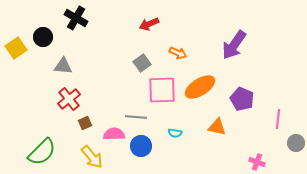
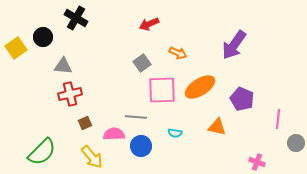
red cross: moved 1 px right, 5 px up; rotated 25 degrees clockwise
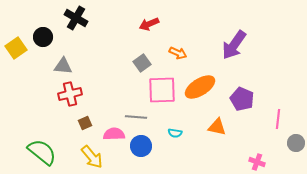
green semicircle: rotated 96 degrees counterclockwise
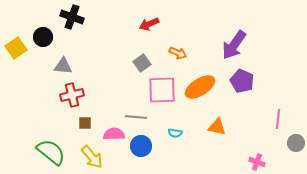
black cross: moved 4 px left, 1 px up; rotated 10 degrees counterclockwise
red cross: moved 2 px right, 1 px down
purple pentagon: moved 18 px up
brown square: rotated 24 degrees clockwise
green semicircle: moved 9 px right
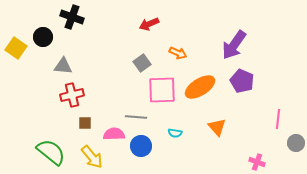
yellow square: rotated 20 degrees counterclockwise
orange triangle: rotated 36 degrees clockwise
